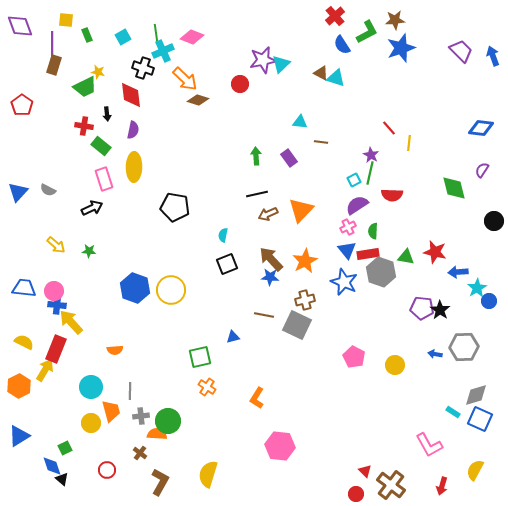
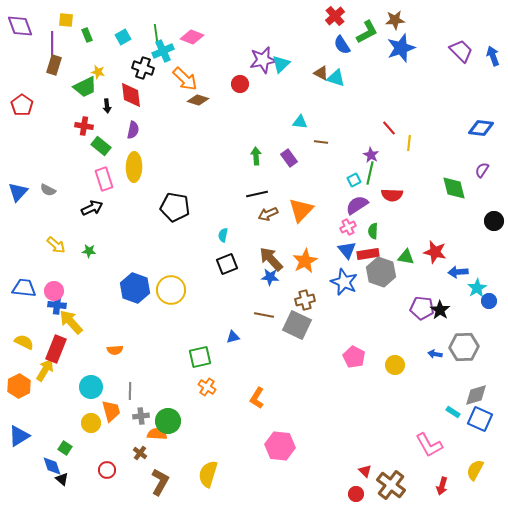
black arrow at (107, 114): moved 8 px up
green square at (65, 448): rotated 32 degrees counterclockwise
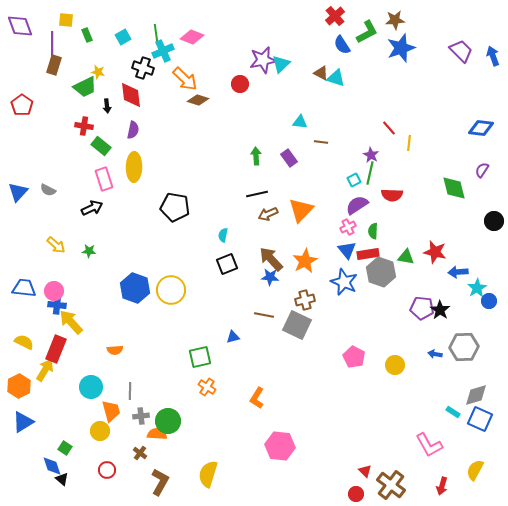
yellow circle at (91, 423): moved 9 px right, 8 px down
blue triangle at (19, 436): moved 4 px right, 14 px up
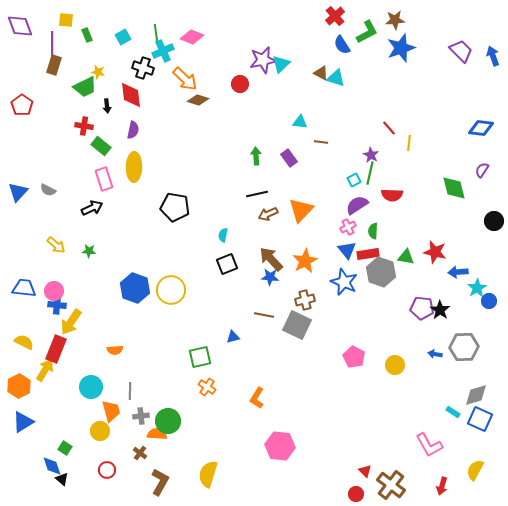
yellow arrow at (71, 322): rotated 104 degrees counterclockwise
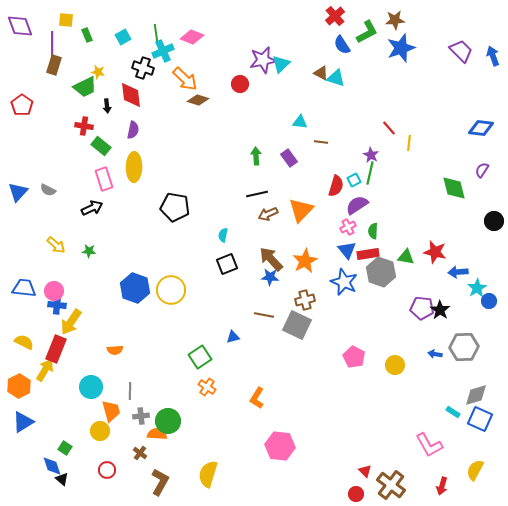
red semicircle at (392, 195): moved 56 px left, 9 px up; rotated 75 degrees counterclockwise
green square at (200, 357): rotated 20 degrees counterclockwise
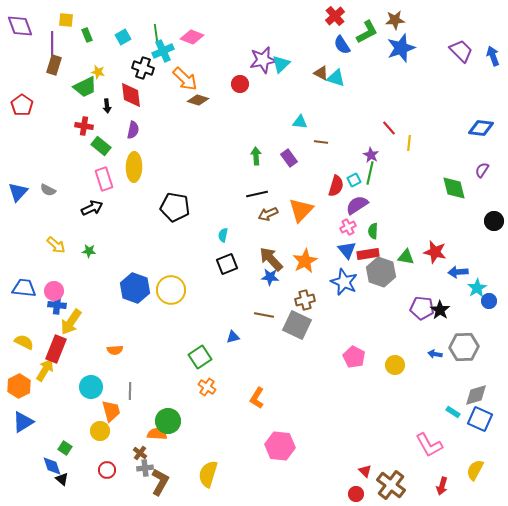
gray cross at (141, 416): moved 4 px right, 52 px down
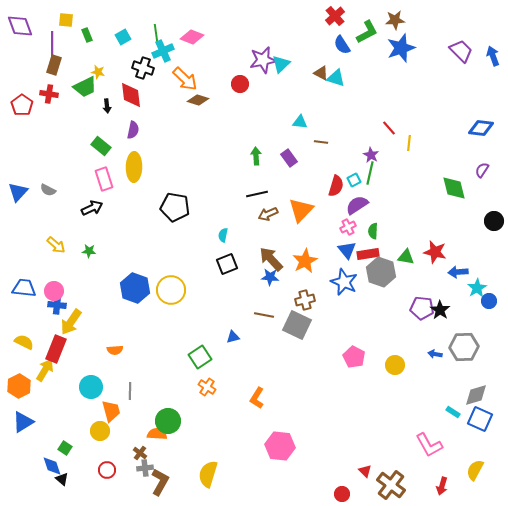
red cross at (84, 126): moved 35 px left, 32 px up
red circle at (356, 494): moved 14 px left
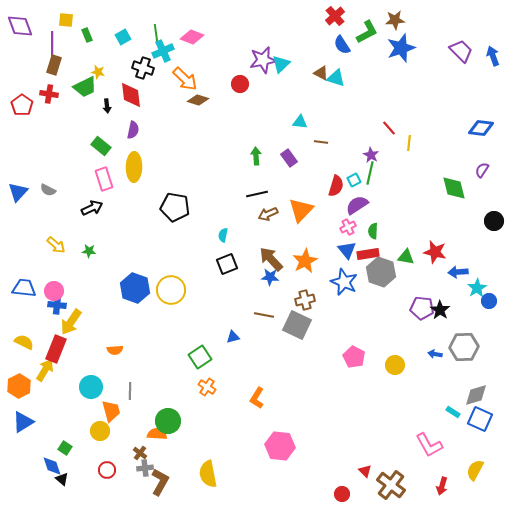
yellow semicircle at (208, 474): rotated 28 degrees counterclockwise
